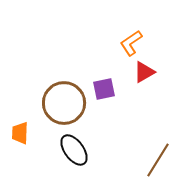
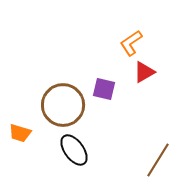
purple square: rotated 25 degrees clockwise
brown circle: moved 1 px left, 2 px down
orange trapezoid: rotated 75 degrees counterclockwise
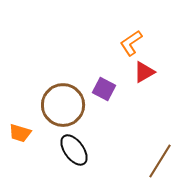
purple square: rotated 15 degrees clockwise
brown line: moved 2 px right, 1 px down
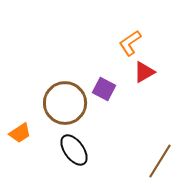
orange L-shape: moved 1 px left
brown circle: moved 2 px right, 2 px up
orange trapezoid: rotated 50 degrees counterclockwise
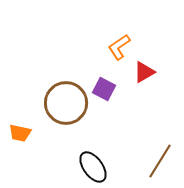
orange L-shape: moved 11 px left, 4 px down
brown circle: moved 1 px right
orange trapezoid: rotated 45 degrees clockwise
black ellipse: moved 19 px right, 17 px down
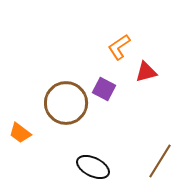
red triangle: moved 2 px right; rotated 15 degrees clockwise
orange trapezoid: rotated 25 degrees clockwise
black ellipse: rotated 28 degrees counterclockwise
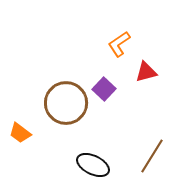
orange L-shape: moved 3 px up
purple square: rotated 15 degrees clockwise
brown line: moved 8 px left, 5 px up
black ellipse: moved 2 px up
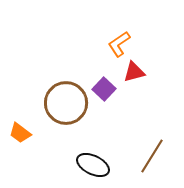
red triangle: moved 12 px left
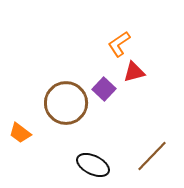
brown line: rotated 12 degrees clockwise
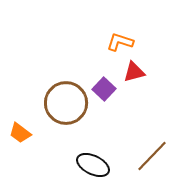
orange L-shape: moved 1 px right, 2 px up; rotated 52 degrees clockwise
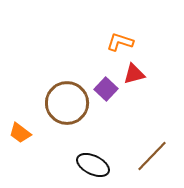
red triangle: moved 2 px down
purple square: moved 2 px right
brown circle: moved 1 px right
